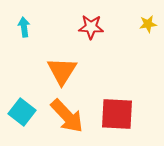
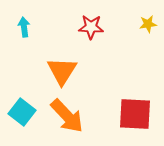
red square: moved 18 px right
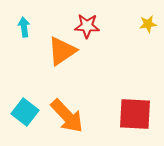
red star: moved 4 px left, 1 px up
orange triangle: moved 20 px up; rotated 24 degrees clockwise
cyan square: moved 3 px right
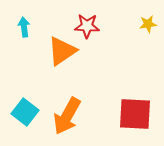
orange arrow: rotated 72 degrees clockwise
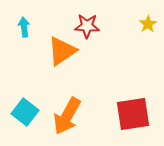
yellow star: rotated 24 degrees counterclockwise
red square: moved 2 px left; rotated 12 degrees counterclockwise
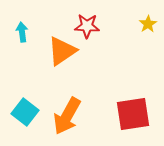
cyan arrow: moved 2 px left, 5 px down
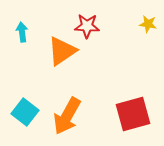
yellow star: rotated 30 degrees counterclockwise
red square: rotated 6 degrees counterclockwise
